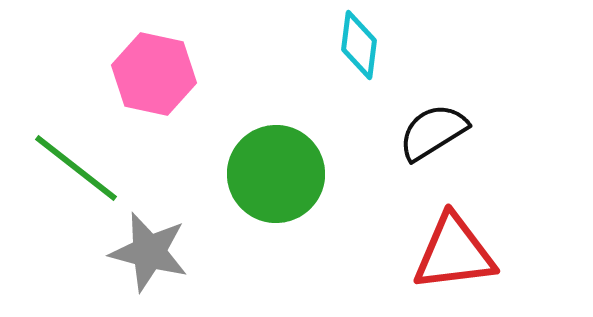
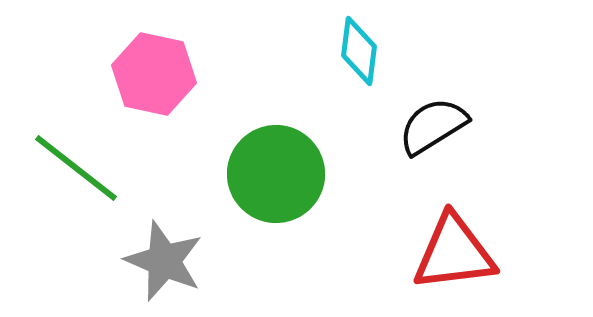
cyan diamond: moved 6 px down
black semicircle: moved 6 px up
gray star: moved 15 px right, 9 px down; rotated 8 degrees clockwise
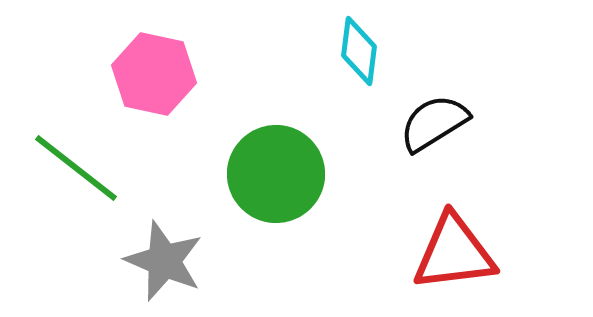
black semicircle: moved 1 px right, 3 px up
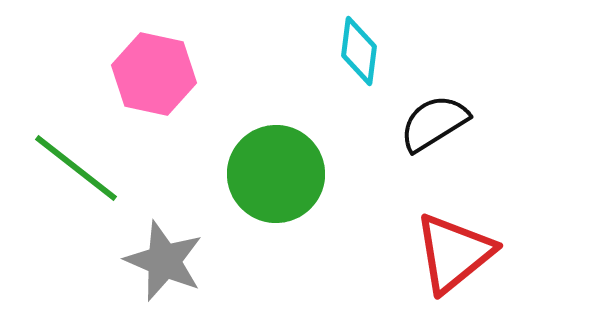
red triangle: rotated 32 degrees counterclockwise
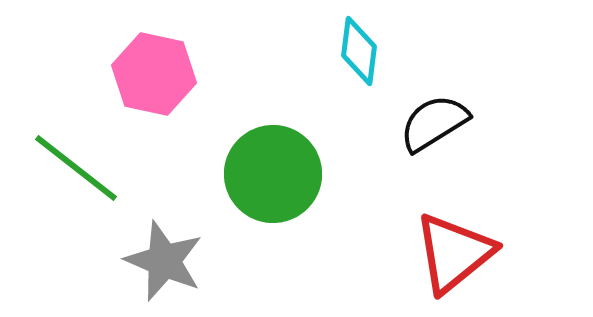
green circle: moved 3 px left
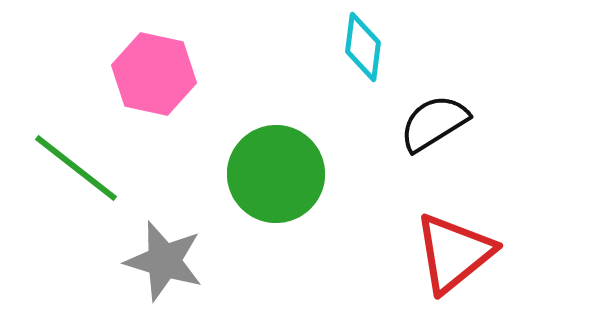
cyan diamond: moved 4 px right, 4 px up
green circle: moved 3 px right
gray star: rotated 6 degrees counterclockwise
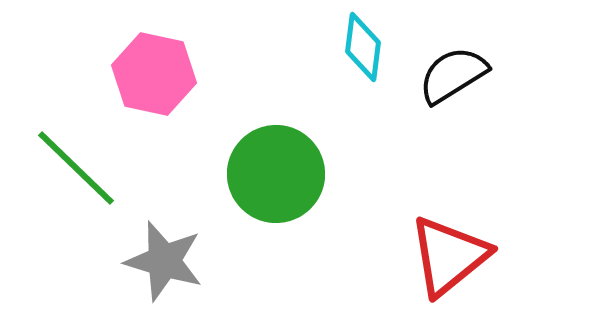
black semicircle: moved 19 px right, 48 px up
green line: rotated 6 degrees clockwise
red triangle: moved 5 px left, 3 px down
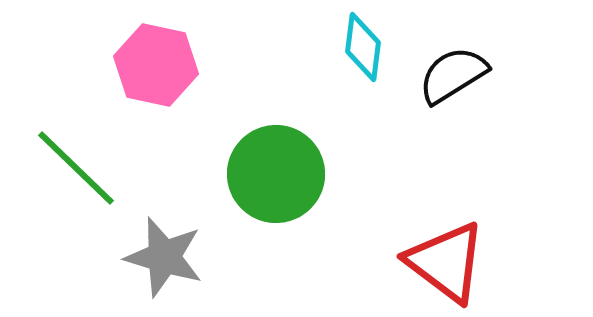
pink hexagon: moved 2 px right, 9 px up
red triangle: moved 3 px left, 6 px down; rotated 44 degrees counterclockwise
gray star: moved 4 px up
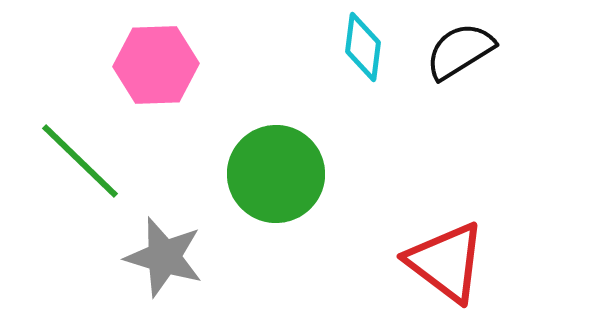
pink hexagon: rotated 14 degrees counterclockwise
black semicircle: moved 7 px right, 24 px up
green line: moved 4 px right, 7 px up
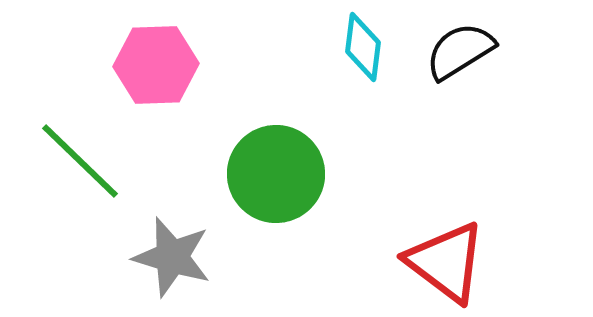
gray star: moved 8 px right
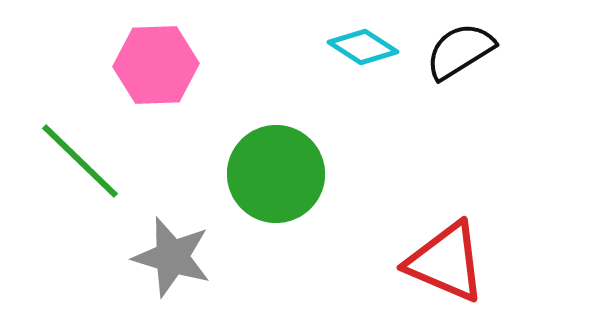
cyan diamond: rotated 64 degrees counterclockwise
red triangle: rotated 14 degrees counterclockwise
